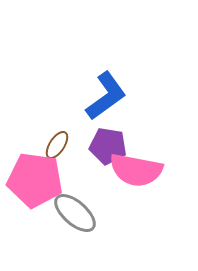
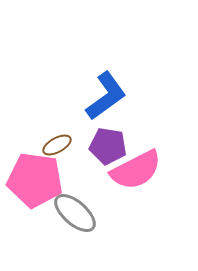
brown ellipse: rotated 28 degrees clockwise
pink semicircle: rotated 38 degrees counterclockwise
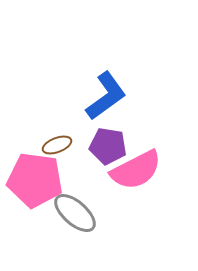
brown ellipse: rotated 8 degrees clockwise
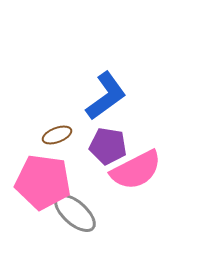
brown ellipse: moved 10 px up
pink pentagon: moved 8 px right, 2 px down
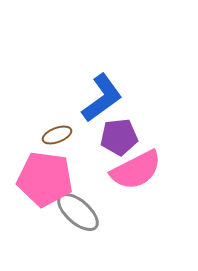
blue L-shape: moved 4 px left, 2 px down
purple pentagon: moved 11 px right, 9 px up; rotated 15 degrees counterclockwise
pink pentagon: moved 2 px right, 3 px up
gray ellipse: moved 3 px right, 1 px up
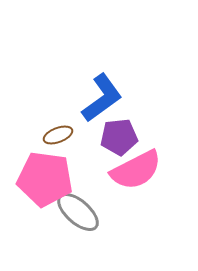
brown ellipse: moved 1 px right
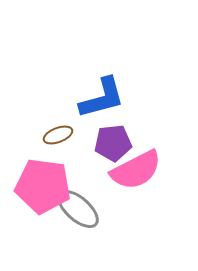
blue L-shape: rotated 21 degrees clockwise
purple pentagon: moved 6 px left, 6 px down
pink pentagon: moved 2 px left, 7 px down
gray ellipse: moved 3 px up
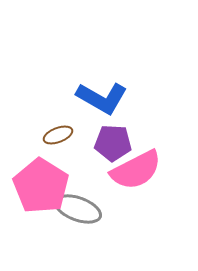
blue L-shape: rotated 45 degrees clockwise
purple pentagon: rotated 9 degrees clockwise
pink pentagon: moved 2 px left; rotated 24 degrees clockwise
gray ellipse: rotated 21 degrees counterclockwise
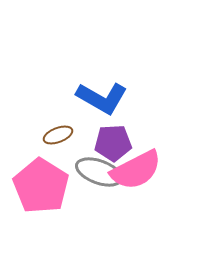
purple pentagon: rotated 6 degrees counterclockwise
gray ellipse: moved 21 px right, 37 px up
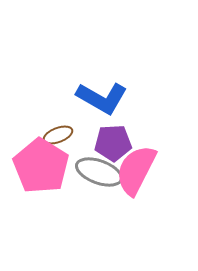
pink semicircle: rotated 144 degrees clockwise
pink pentagon: moved 20 px up
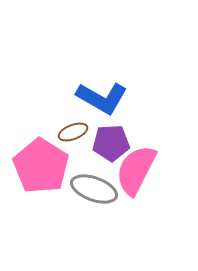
brown ellipse: moved 15 px right, 3 px up
purple pentagon: moved 2 px left
gray ellipse: moved 5 px left, 17 px down
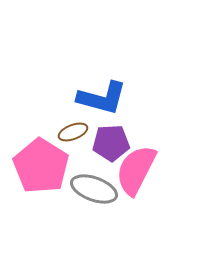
blue L-shape: rotated 15 degrees counterclockwise
